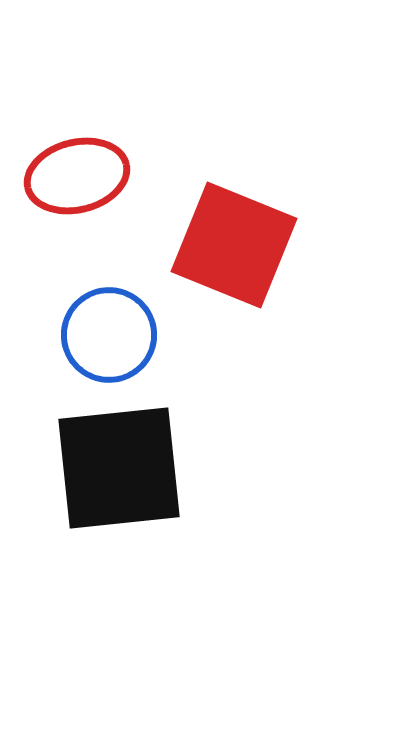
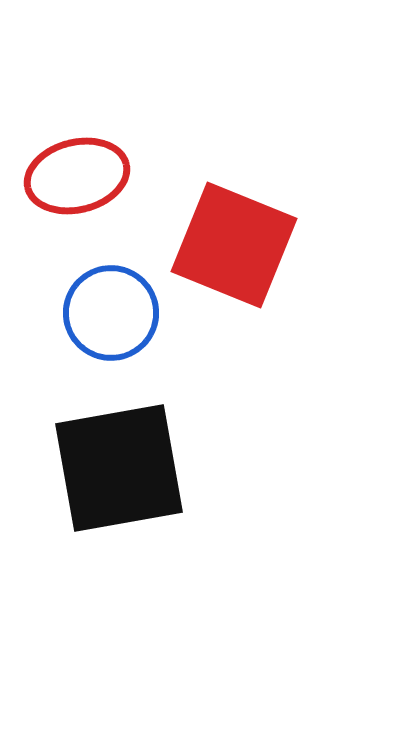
blue circle: moved 2 px right, 22 px up
black square: rotated 4 degrees counterclockwise
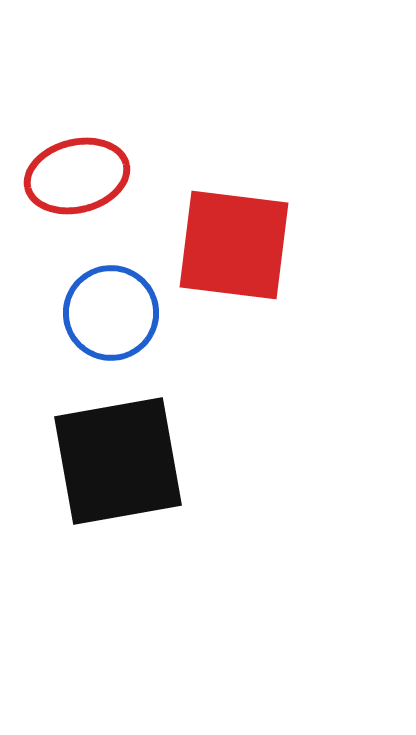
red square: rotated 15 degrees counterclockwise
black square: moved 1 px left, 7 px up
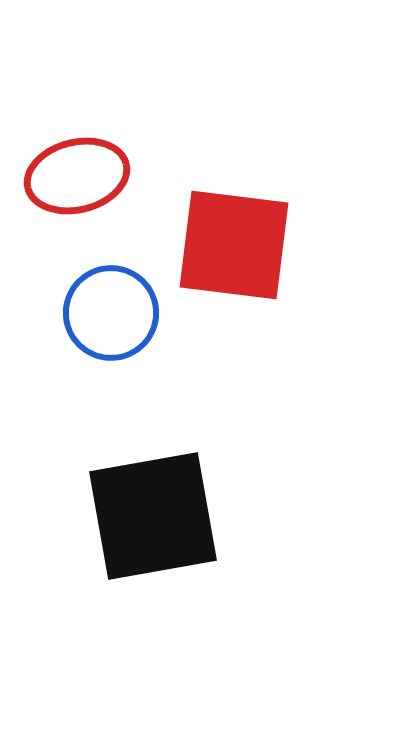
black square: moved 35 px right, 55 px down
